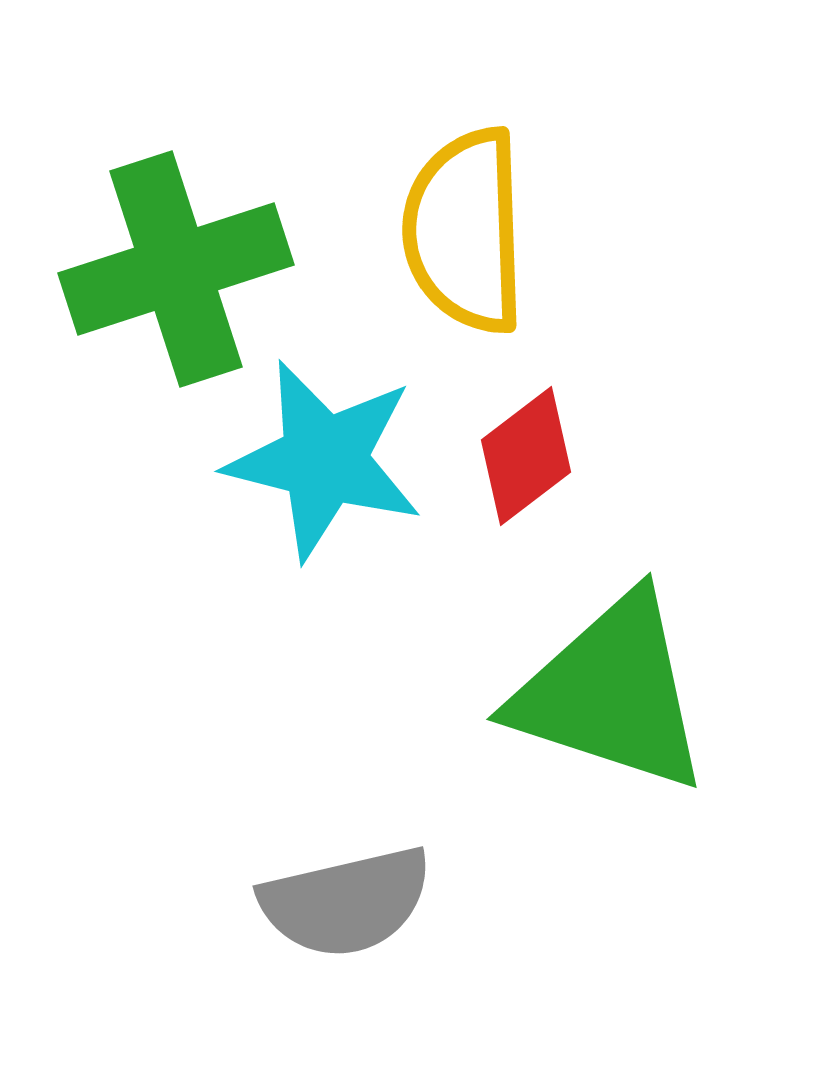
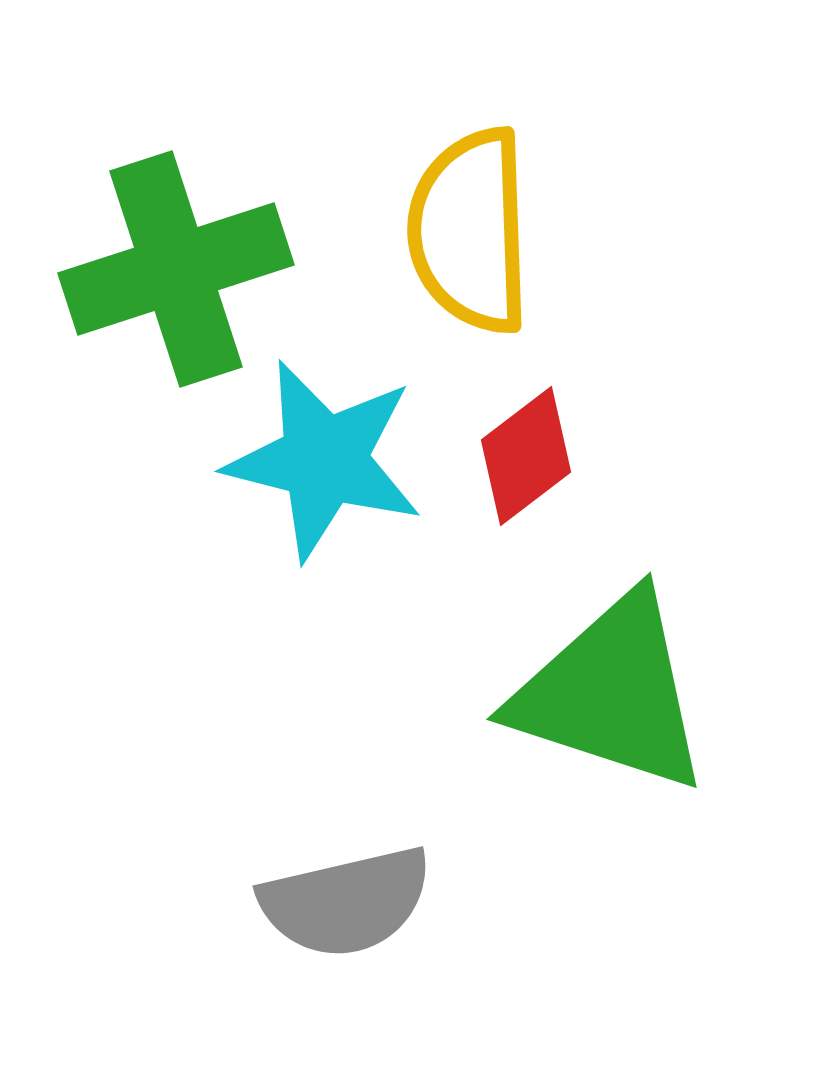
yellow semicircle: moved 5 px right
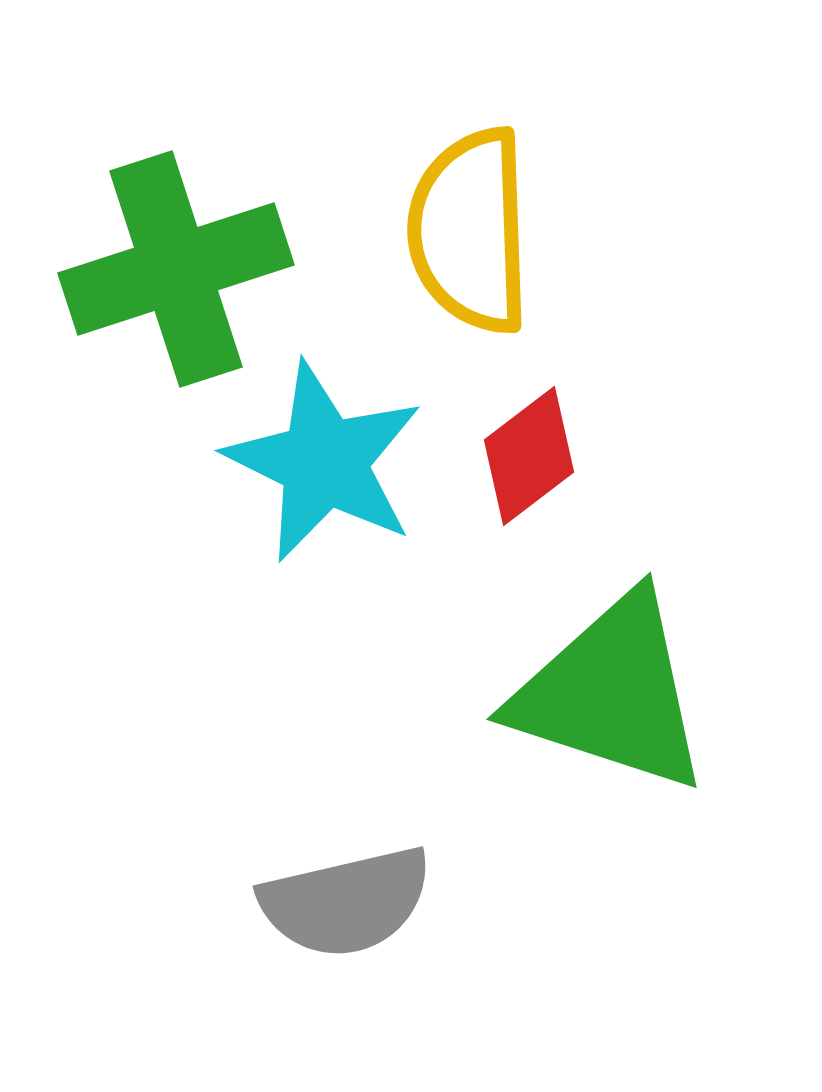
red diamond: moved 3 px right
cyan star: moved 2 px down; rotated 12 degrees clockwise
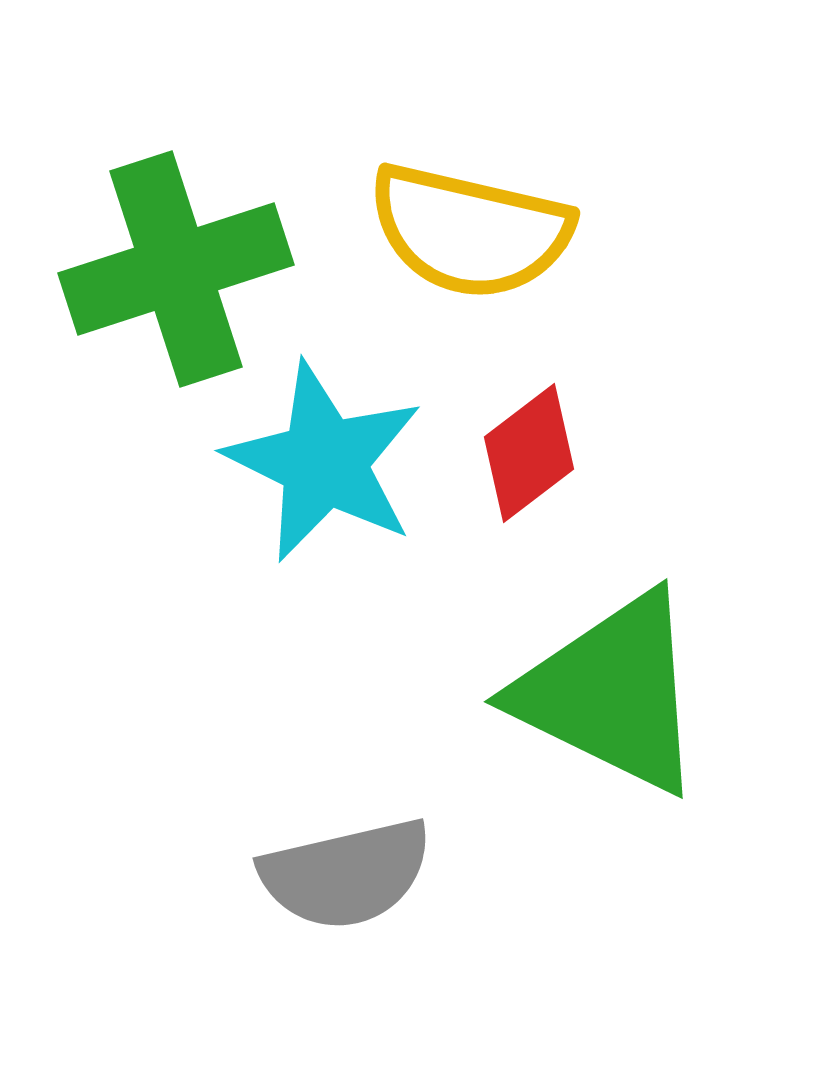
yellow semicircle: rotated 75 degrees counterclockwise
red diamond: moved 3 px up
green triangle: rotated 8 degrees clockwise
gray semicircle: moved 28 px up
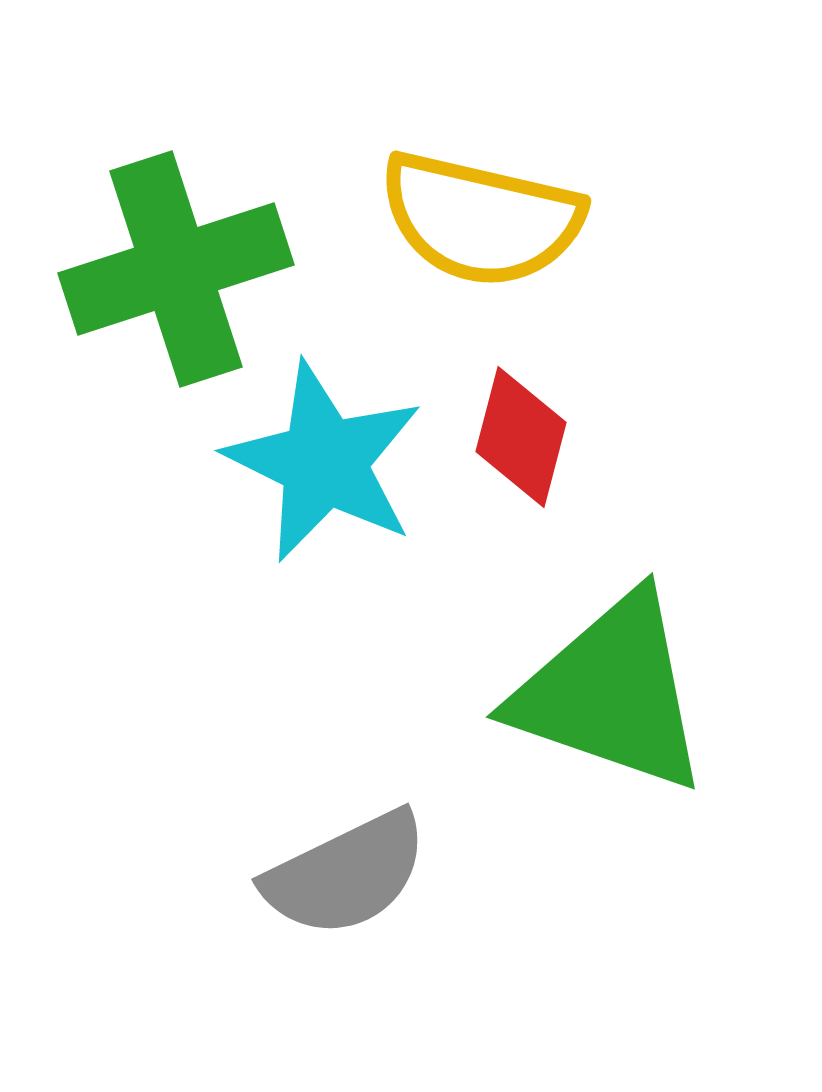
yellow semicircle: moved 11 px right, 12 px up
red diamond: moved 8 px left, 16 px up; rotated 38 degrees counterclockwise
green triangle: rotated 7 degrees counterclockwise
gray semicircle: rotated 13 degrees counterclockwise
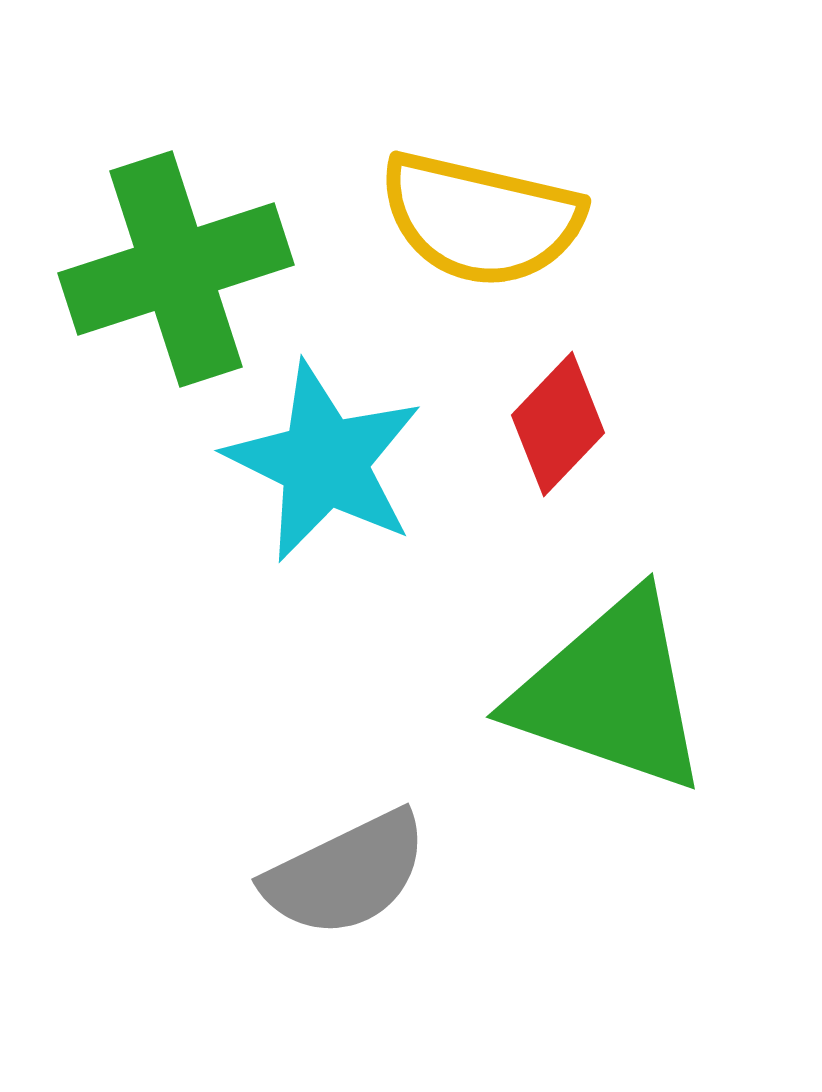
red diamond: moved 37 px right, 13 px up; rotated 29 degrees clockwise
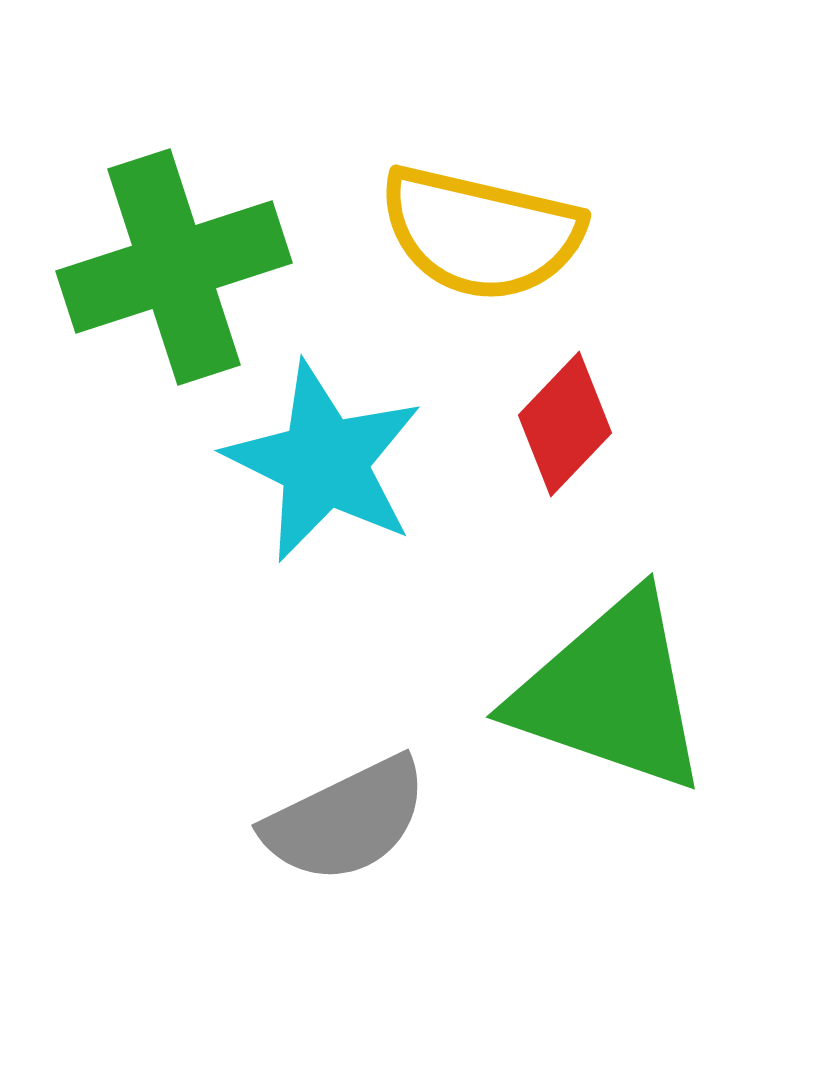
yellow semicircle: moved 14 px down
green cross: moved 2 px left, 2 px up
red diamond: moved 7 px right
gray semicircle: moved 54 px up
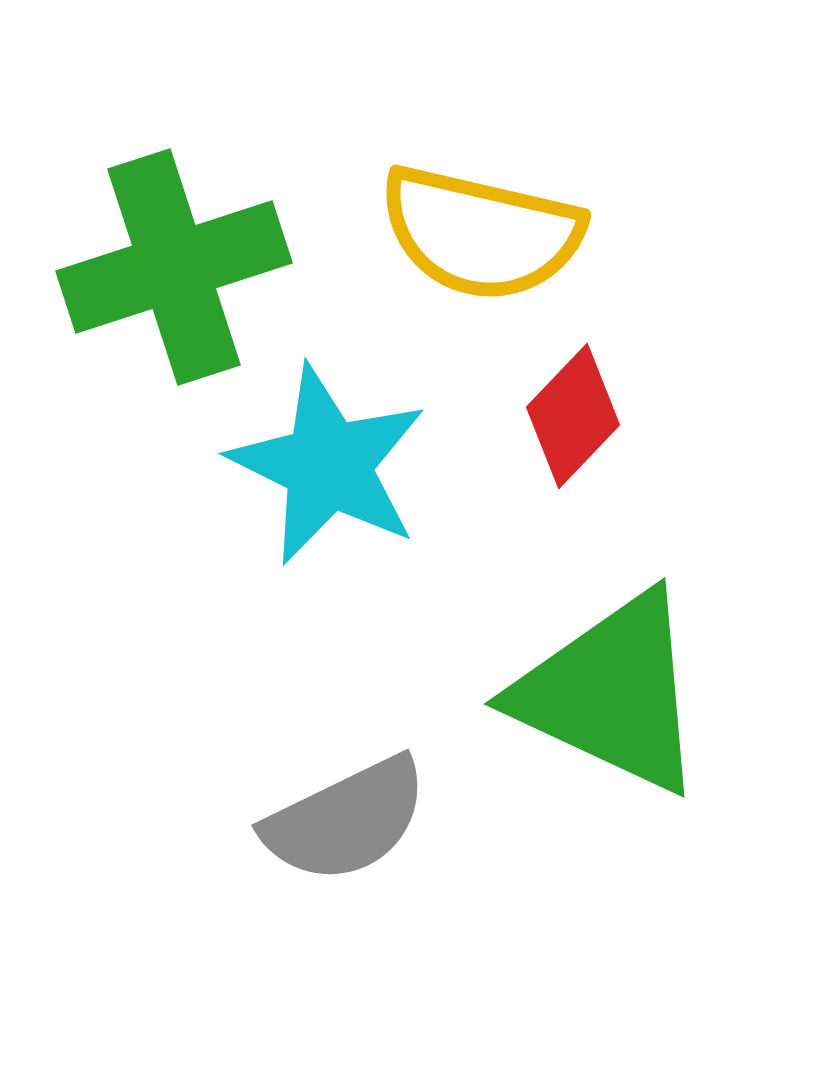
red diamond: moved 8 px right, 8 px up
cyan star: moved 4 px right, 3 px down
green triangle: rotated 6 degrees clockwise
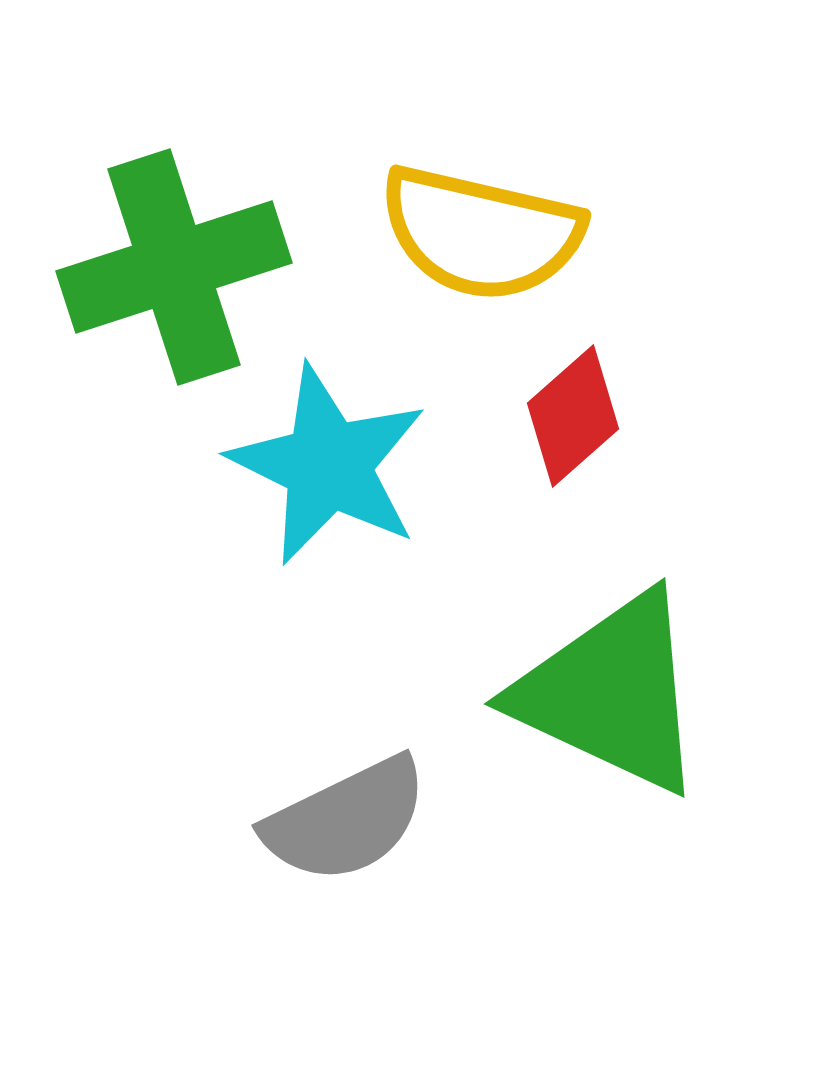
red diamond: rotated 5 degrees clockwise
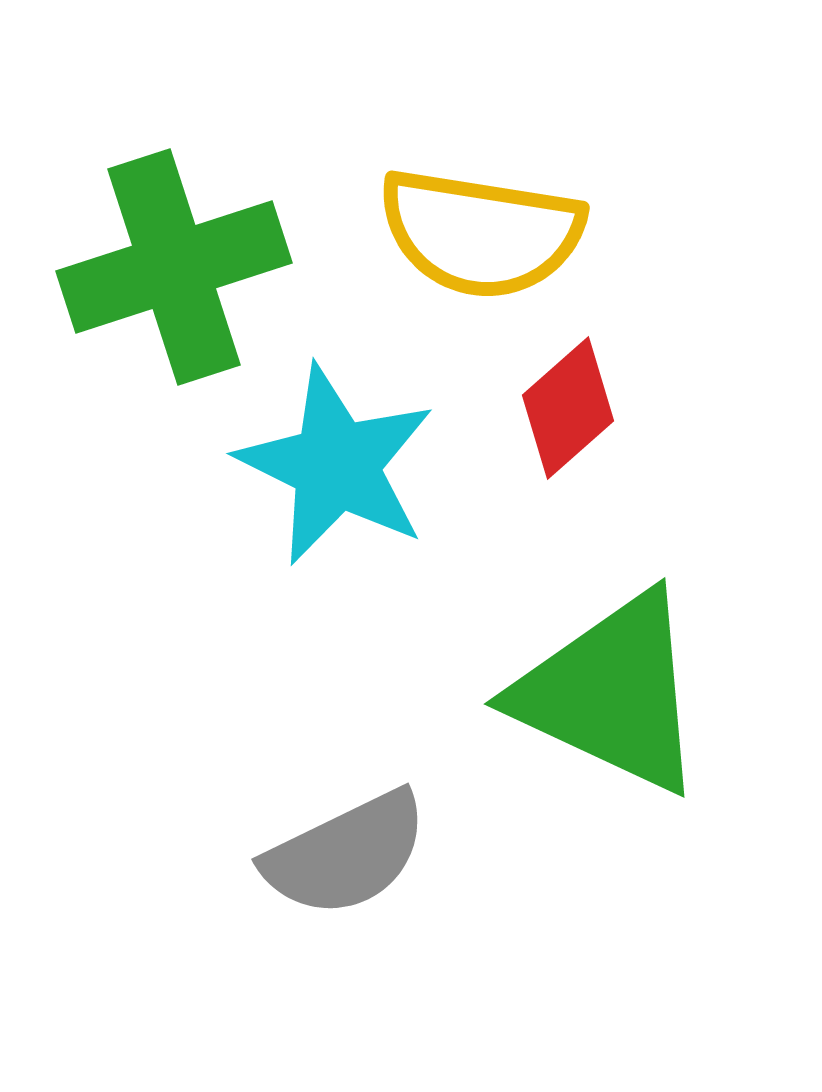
yellow semicircle: rotated 4 degrees counterclockwise
red diamond: moved 5 px left, 8 px up
cyan star: moved 8 px right
gray semicircle: moved 34 px down
